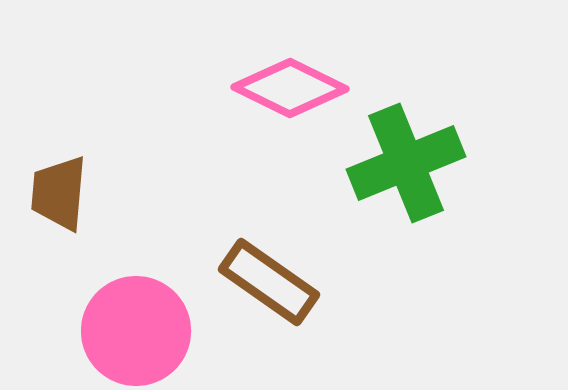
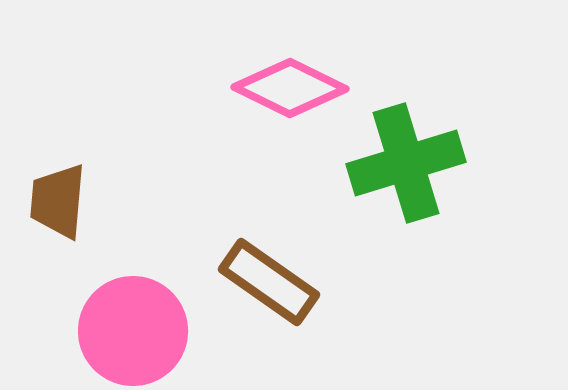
green cross: rotated 5 degrees clockwise
brown trapezoid: moved 1 px left, 8 px down
pink circle: moved 3 px left
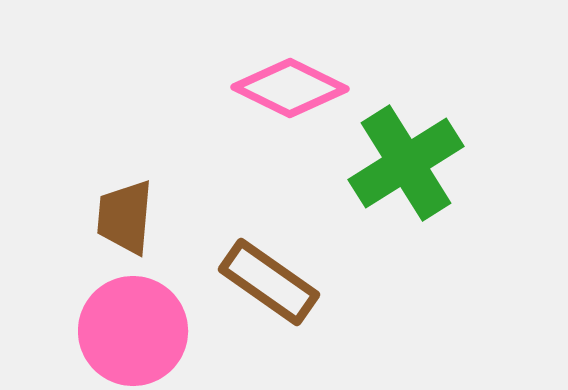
green cross: rotated 15 degrees counterclockwise
brown trapezoid: moved 67 px right, 16 px down
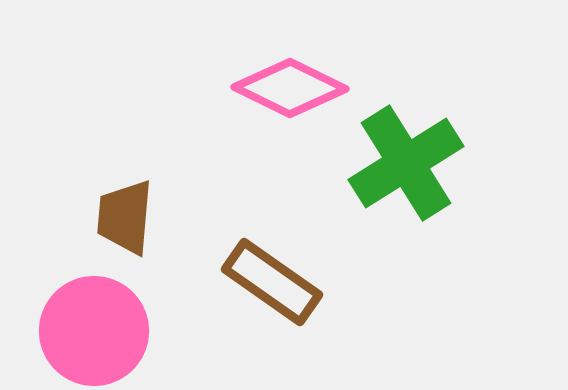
brown rectangle: moved 3 px right
pink circle: moved 39 px left
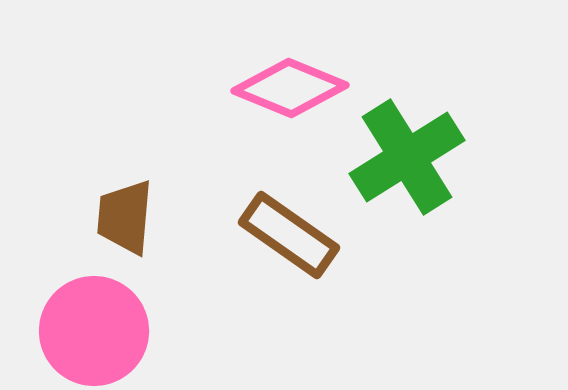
pink diamond: rotated 4 degrees counterclockwise
green cross: moved 1 px right, 6 px up
brown rectangle: moved 17 px right, 47 px up
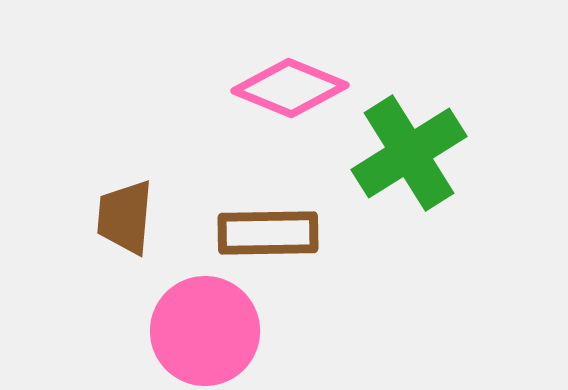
green cross: moved 2 px right, 4 px up
brown rectangle: moved 21 px left, 2 px up; rotated 36 degrees counterclockwise
pink circle: moved 111 px right
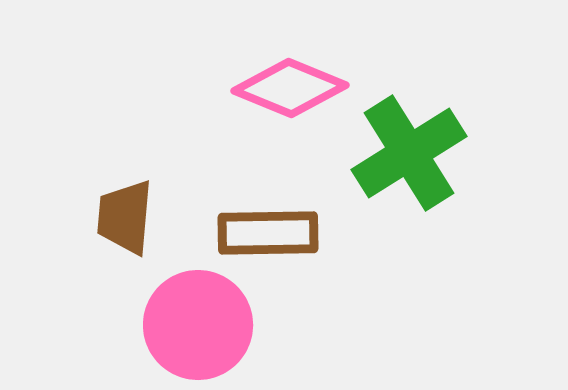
pink circle: moved 7 px left, 6 px up
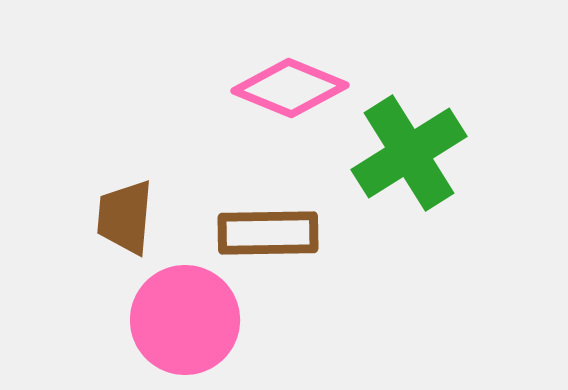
pink circle: moved 13 px left, 5 px up
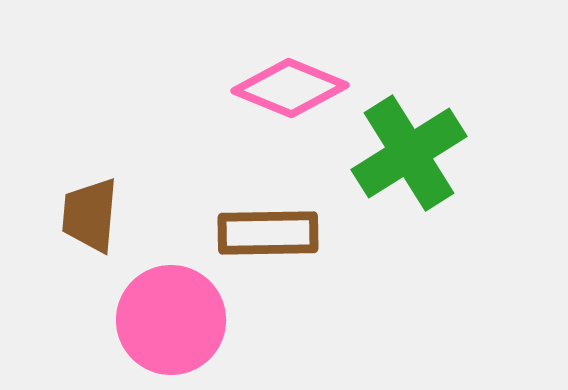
brown trapezoid: moved 35 px left, 2 px up
pink circle: moved 14 px left
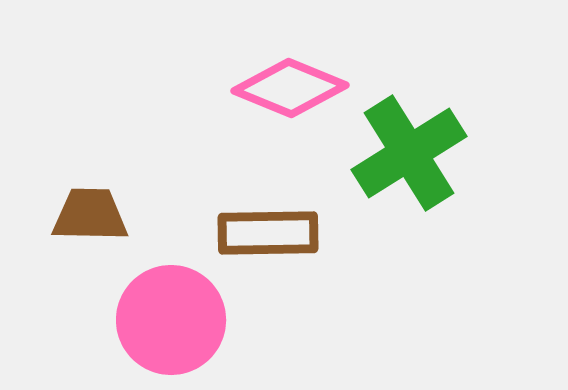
brown trapezoid: rotated 86 degrees clockwise
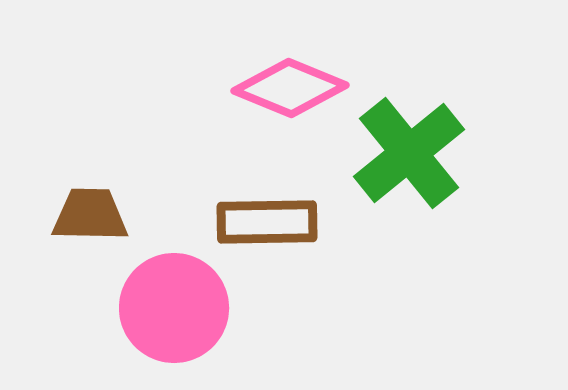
green cross: rotated 7 degrees counterclockwise
brown rectangle: moved 1 px left, 11 px up
pink circle: moved 3 px right, 12 px up
